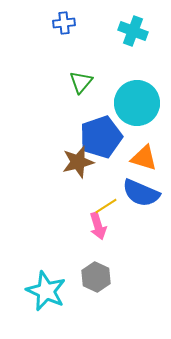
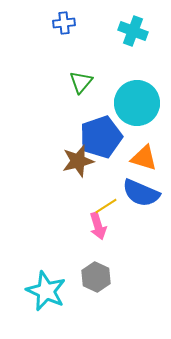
brown star: moved 1 px up
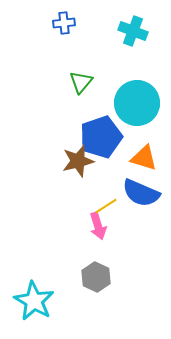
cyan star: moved 12 px left, 10 px down; rotated 6 degrees clockwise
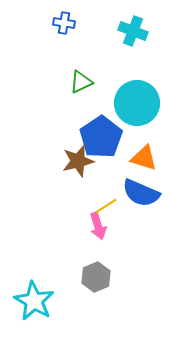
blue cross: rotated 15 degrees clockwise
green triangle: rotated 25 degrees clockwise
blue pentagon: rotated 15 degrees counterclockwise
gray hexagon: rotated 12 degrees clockwise
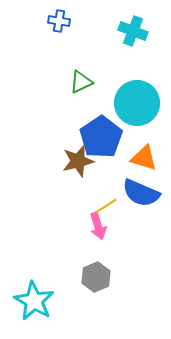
blue cross: moved 5 px left, 2 px up
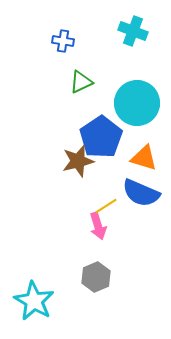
blue cross: moved 4 px right, 20 px down
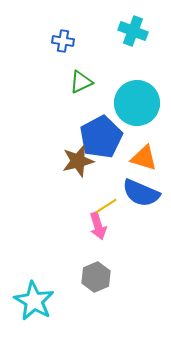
blue pentagon: rotated 6 degrees clockwise
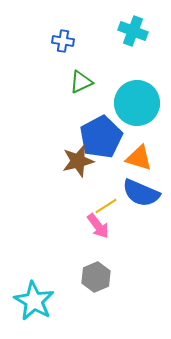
orange triangle: moved 5 px left
pink arrow: rotated 20 degrees counterclockwise
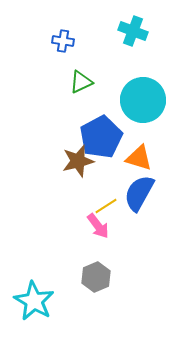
cyan circle: moved 6 px right, 3 px up
blue semicircle: moved 2 px left; rotated 96 degrees clockwise
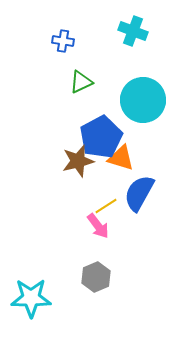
orange triangle: moved 18 px left
cyan star: moved 3 px left, 3 px up; rotated 30 degrees counterclockwise
